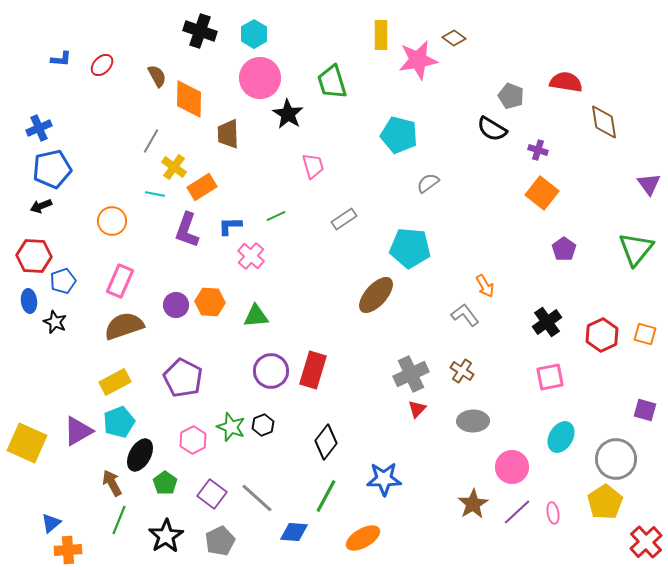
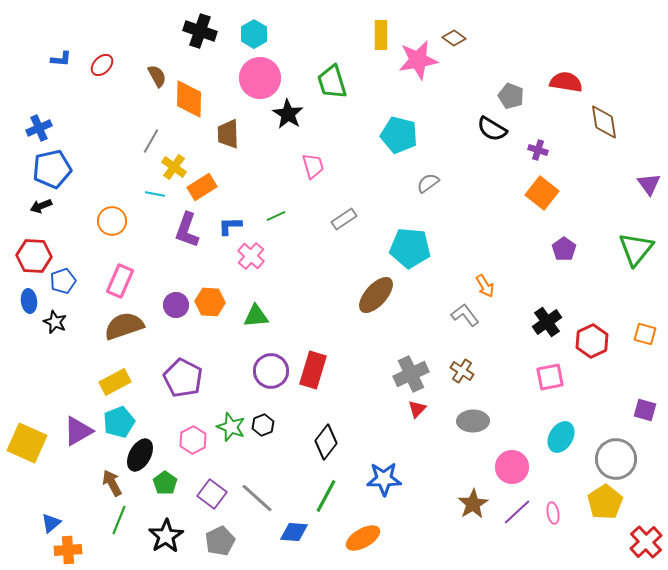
red hexagon at (602, 335): moved 10 px left, 6 px down
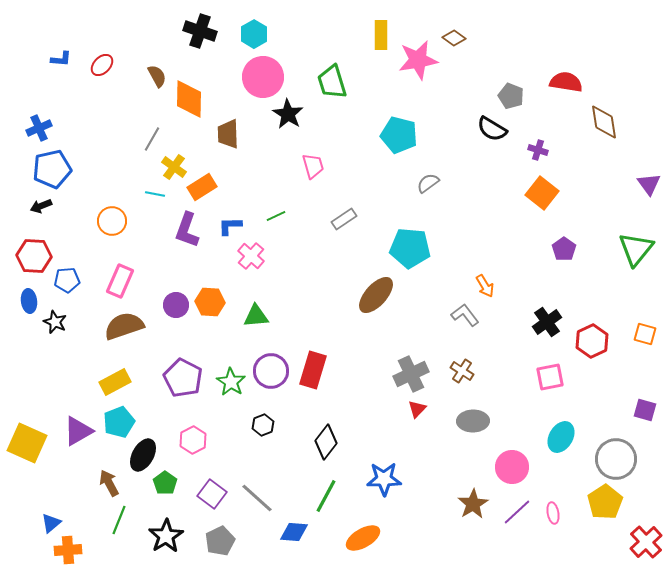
pink circle at (260, 78): moved 3 px right, 1 px up
gray line at (151, 141): moved 1 px right, 2 px up
blue pentagon at (63, 281): moved 4 px right, 1 px up; rotated 15 degrees clockwise
green star at (231, 427): moved 45 px up; rotated 12 degrees clockwise
black ellipse at (140, 455): moved 3 px right
brown arrow at (112, 483): moved 3 px left
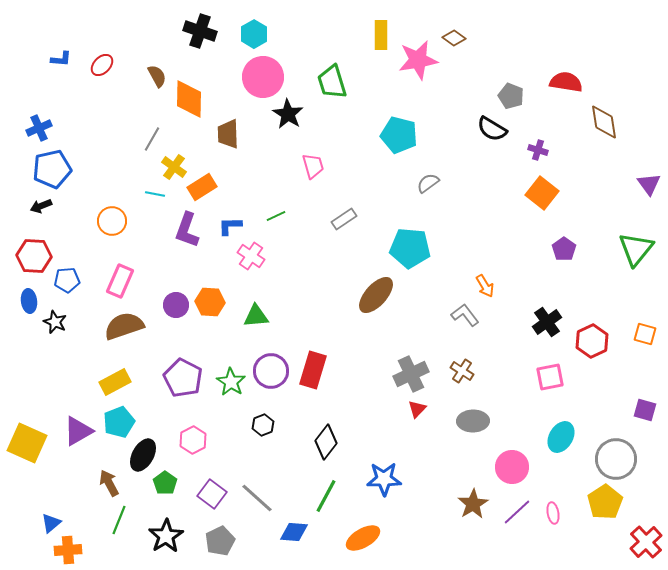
pink cross at (251, 256): rotated 8 degrees counterclockwise
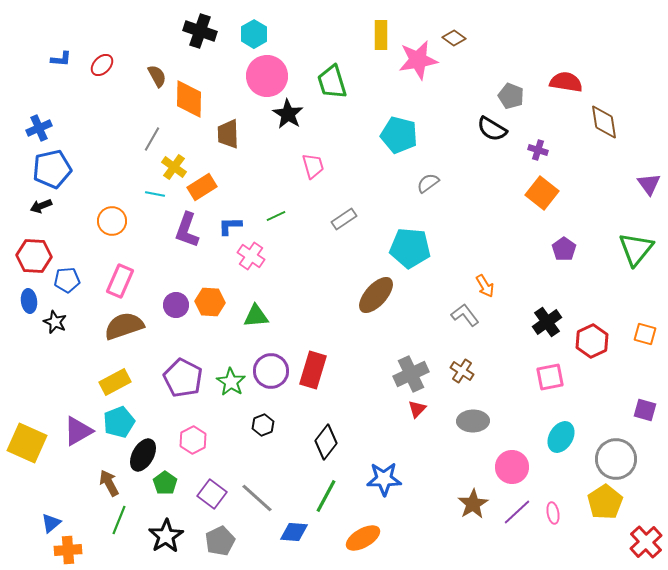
pink circle at (263, 77): moved 4 px right, 1 px up
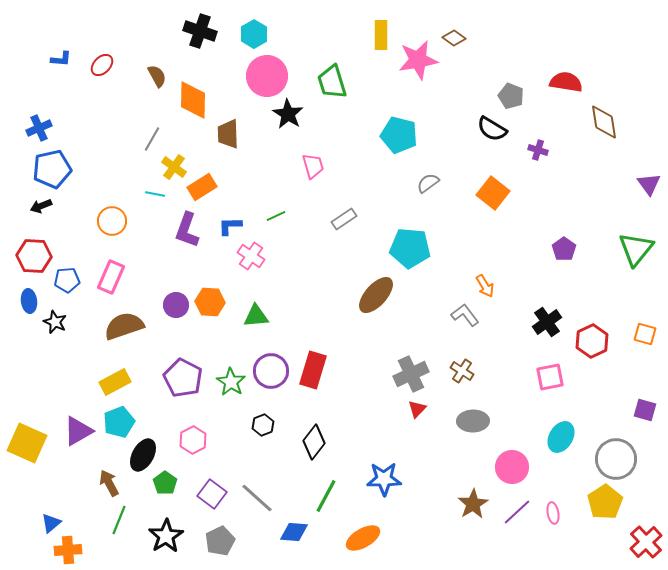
orange diamond at (189, 99): moved 4 px right, 1 px down
orange square at (542, 193): moved 49 px left
pink rectangle at (120, 281): moved 9 px left, 4 px up
black diamond at (326, 442): moved 12 px left
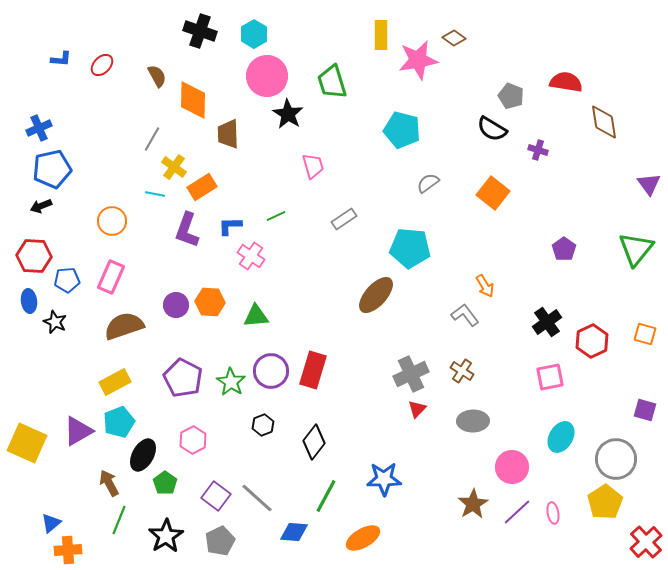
cyan pentagon at (399, 135): moved 3 px right, 5 px up
purple square at (212, 494): moved 4 px right, 2 px down
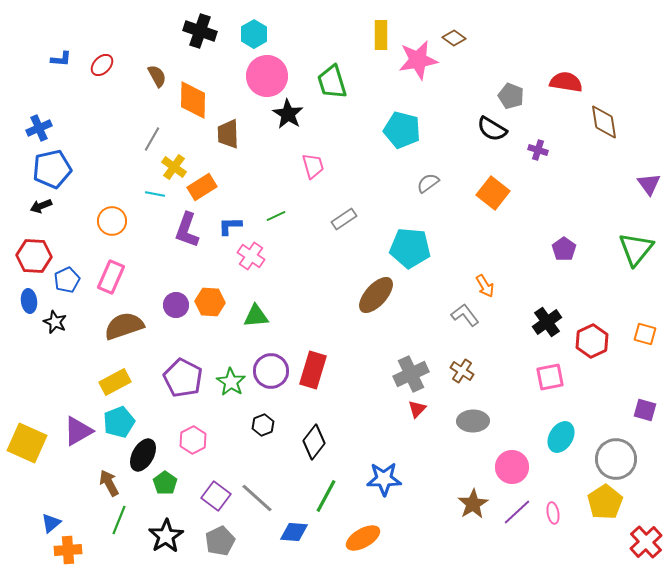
blue pentagon at (67, 280): rotated 20 degrees counterclockwise
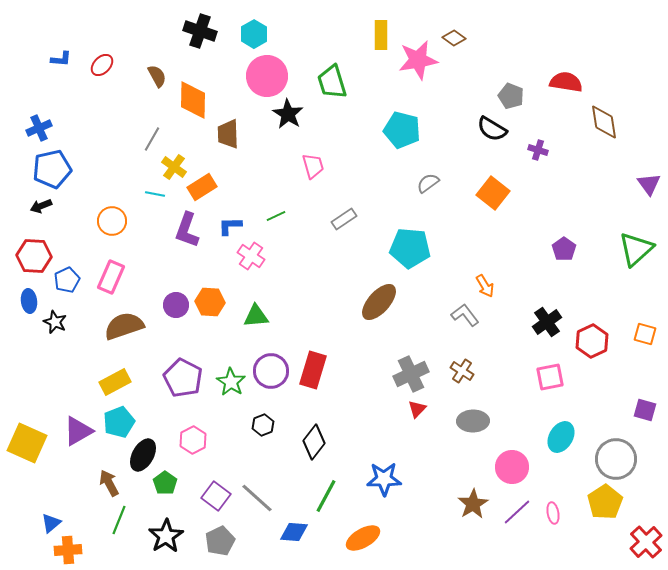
green triangle at (636, 249): rotated 9 degrees clockwise
brown ellipse at (376, 295): moved 3 px right, 7 px down
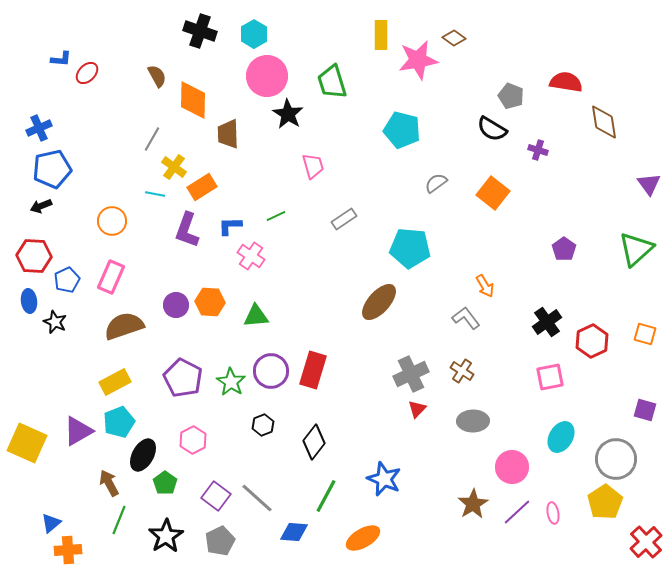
red ellipse at (102, 65): moved 15 px left, 8 px down
gray semicircle at (428, 183): moved 8 px right
gray L-shape at (465, 315): moved 1 px right, 3 px down
blue star at (384, 479): rotated 24 degrees clockwise
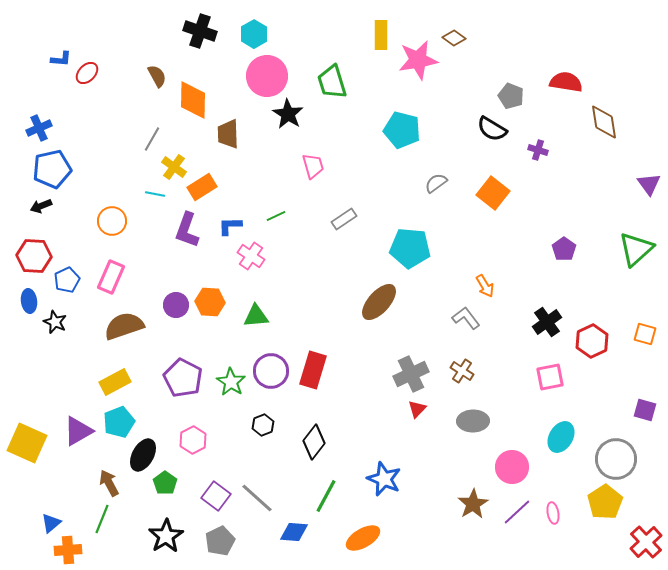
green line at (119, 520): moved 17 px left, 1 px up
